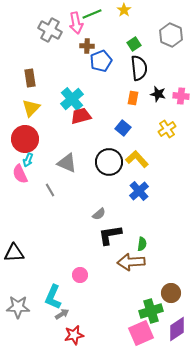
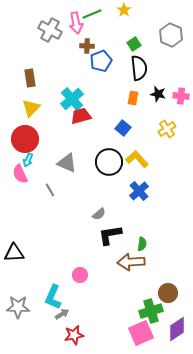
brown circle: moved 3 px left
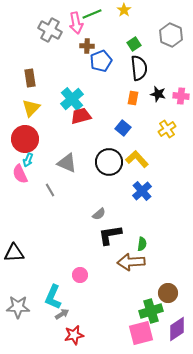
blue cross: moved 3 px right
pink square: rotated 10 degrees clockwise
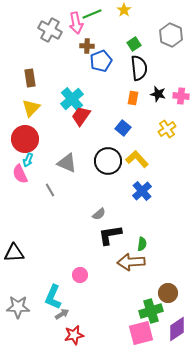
red trapezoid: rotated 40 degrees counterclockwise
black circle: moved 1 px left, 1 px up
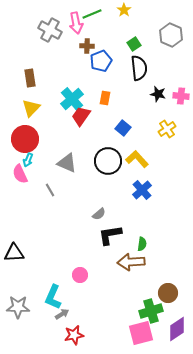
orange rectangle: moved 28 px left
blue cross: moved 1 px up
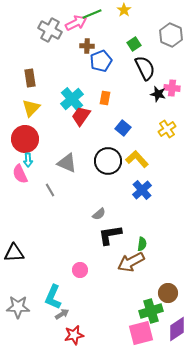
pink arrow: rotated 105 degrees counterclockwise
black semicircle: moved 6 px right; rotated 20 degrees counterclockwise
pink cross: moved 9 px left, 8 px up
cyan arrow: rotated 24 degrees counterclockwise
brown arrow: rotated 24 degrees counterclockwise
pink circle: moved 5 px up
